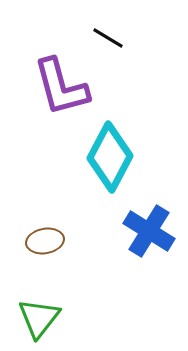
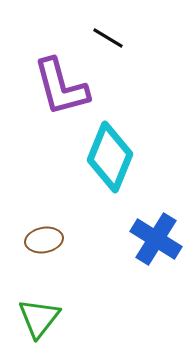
cyan diamond: rotated 6 degrees counterclockwise
blue cross: moved 7 px right, 8 px down
brown ellipse: moved 1 px left, 1 px up
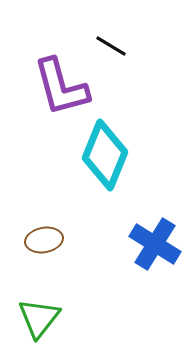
black line: moved 3 px right, 8 px down
cyan diamond: moved 5 px left, 2 px up
blue cross: moved 1 px left, 5 px down
